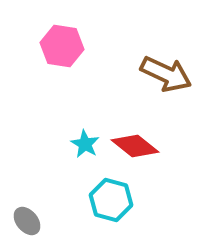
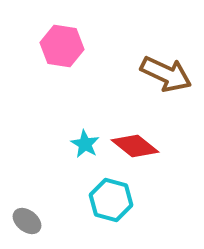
gray ellipse: rotated 12 degrees counterclockwise
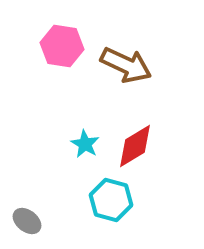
brown arrow: moved 40 px left, 9 px up
red diamond: rotated 69 degrees counterclockwise
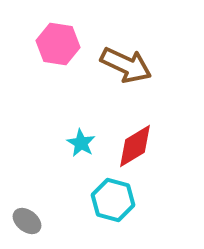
pink hexagon: moved 4 px left, 2 px up
cyan star: moved 4 px left, 1 px up
cyan hexagon: moved 2 px right
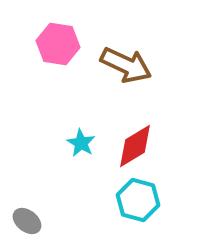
cyan hexagon: moved 25 px right
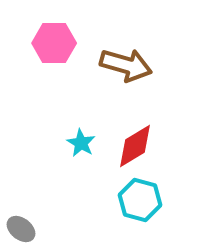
pink hexagon: moved 4 px left, 1 px up; rotated 9 degrees counterclockwise
brown arrow: rotated 9 degrees counterclockwise
cyan hexagon: moved 2 px right
gray ellipse: moved 6 px left, 8 px down
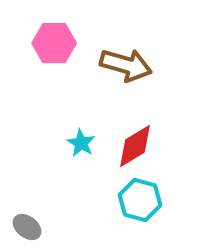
gray ellipse: moved 6 px right, 2 px up
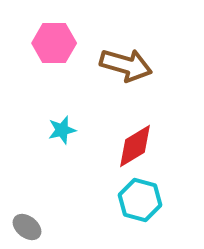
cyan star: moved 19 px left, 13 px up; rotated 28 degrees clockwise
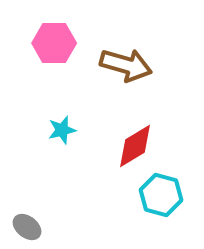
cyan hexagon: moved 21 px right, 5 px up
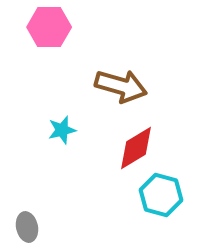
pink hexagon: moved 5 px left, 16 px up
brown arrow: moved 5 px left, 21 px down
red diamond: moved 1 px right, 2 px down
gray ellipse: rotated 40 degrees clockwise
